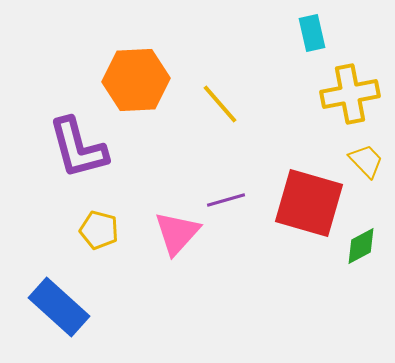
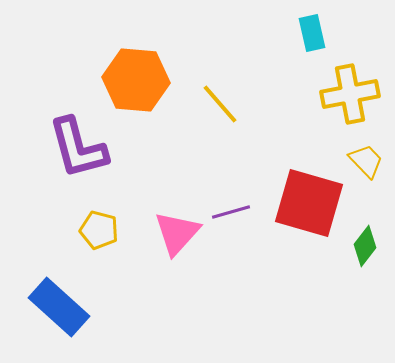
orange hexagon: rotated 8 degrees clockwise
purple line: moved 5 px right, 12 px down
green diamond: moved 4 px right; rotated 24 degrees counterclockwise
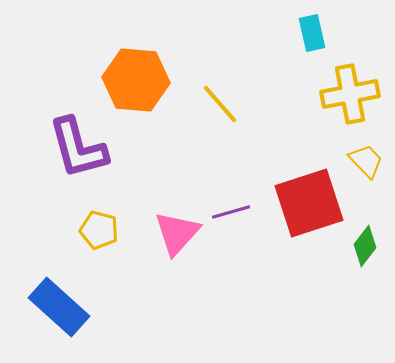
red square: rotated 34 degrees counterclockwise
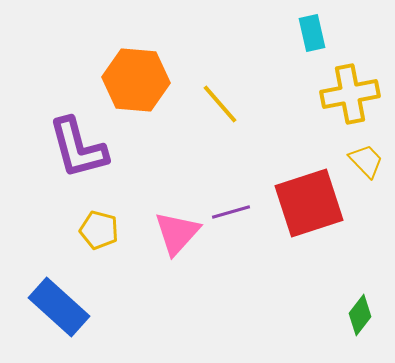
green diamond: moved 5 px left, 69 px down
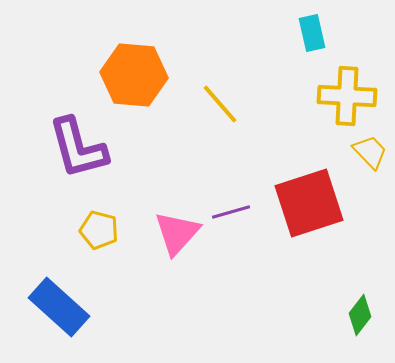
orange hexagon: moved 2 px left, 5 px up
yellow cross: moved 3 px left, 2 px down; rotated 14 degrees clockwise
yellow trapezoid: moved 4 px right, 9 px up
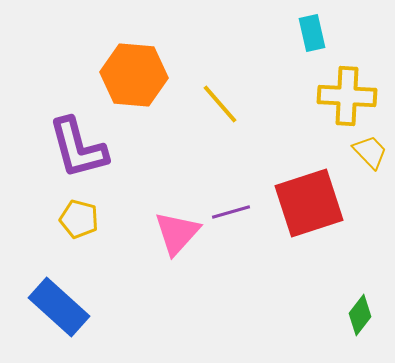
yellow pentagon: moved 20 px left, 11 px up
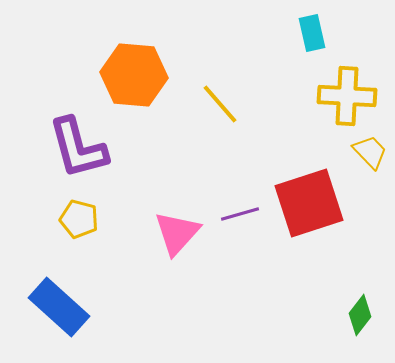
purple line: moved 9 px right, 2 px down
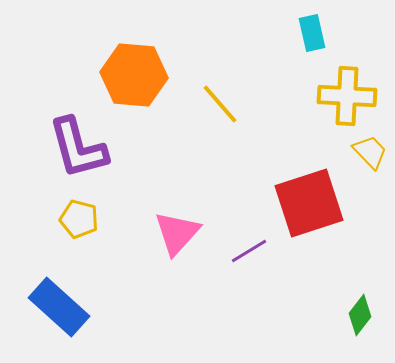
purple line: moved 9 px right, 37 px down; rotated 15 degrees counterclockwise
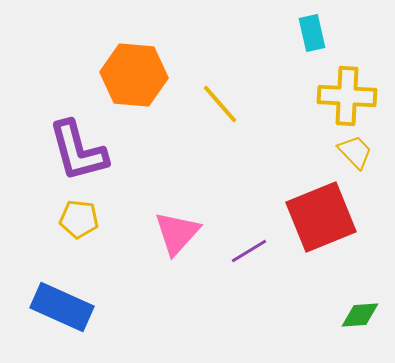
purple L-shape: moved 3 px down
yellow trapezoid: moved 15 px left
red square: moved 12 px right, 14 px down; rotated 4 degrees counterclockwise
yellow pentagon: rotated 9 degrees counterclockwise
blue rectangle: moved 3 px right; rotated 18 degrees counterclockwise
green diamond: rotated 48 degrees clockwise
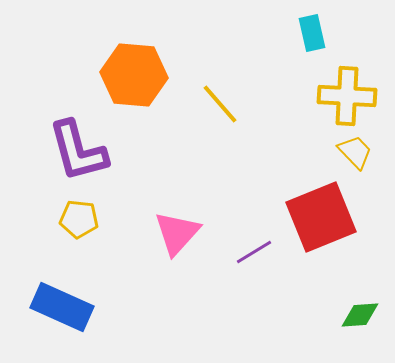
purple line: moved 5 px right, 1 px down
